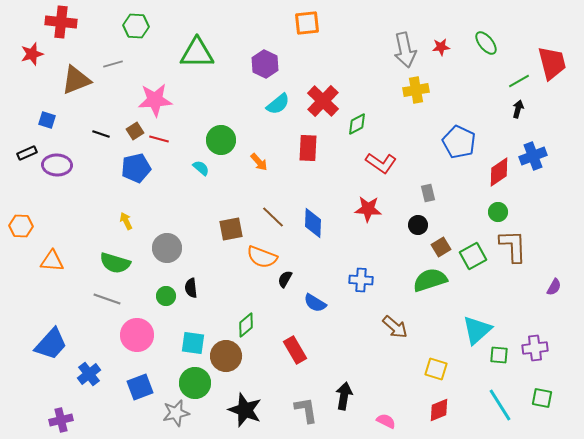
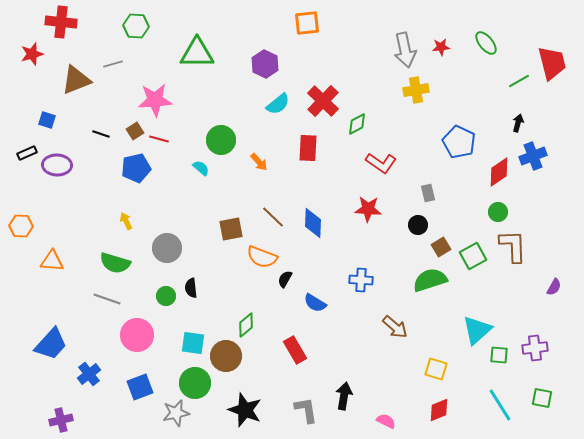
black arrow at (518, 109): moved 14 px down
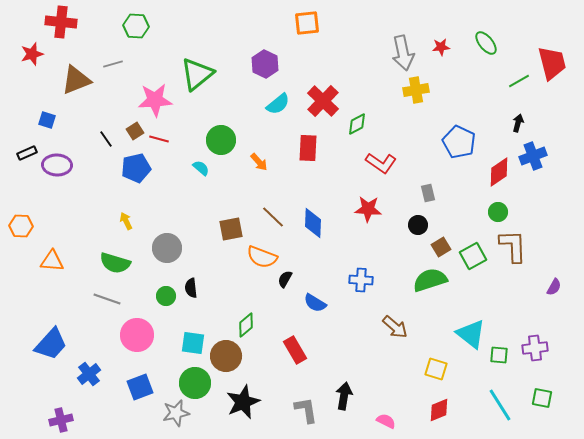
gray arrow at (405, 50): moved 2 px left, 3 px down
green triangle at (197, 53): moved 21 px down; rotated 39 degrees counterclockwise
black line at (101, 134): moved 5 px right, 5 px down; rotated 36 degrees clockwise
cyan triangle at (477, 330): moved 6 px left, 4 px down; rotated 40 degrees counterclockwise
black star at (245, 410): moved 2 px left, 8 px up; rotated 28 degrees clockwise
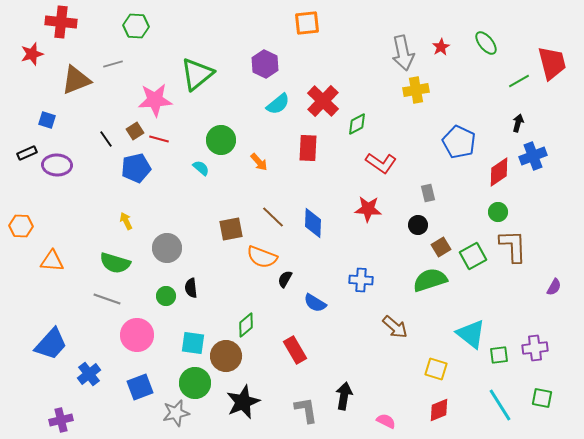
red star at (441, 47): rotated 24 degrees counterclockwise
green square at (499, 355): rotated 12 degrees counterclockwise
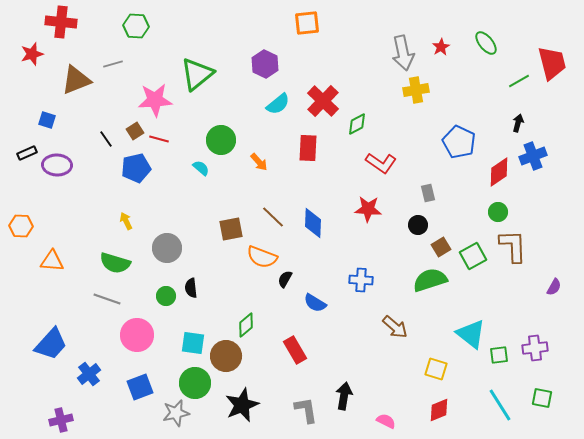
black star at (243, 402): moved 1 px left, 3 px down
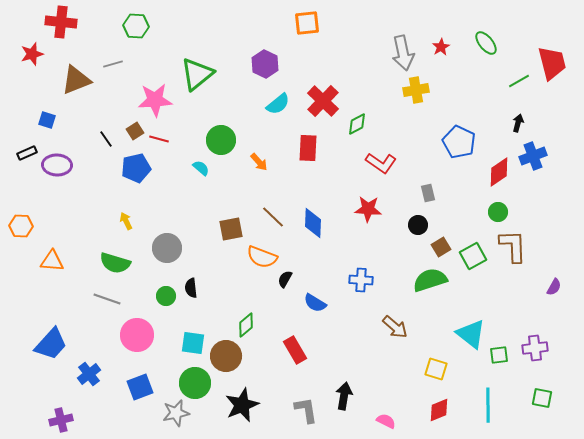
cyan line at (500, 405): moved 12 px left; rotated 32 degrees clockwise
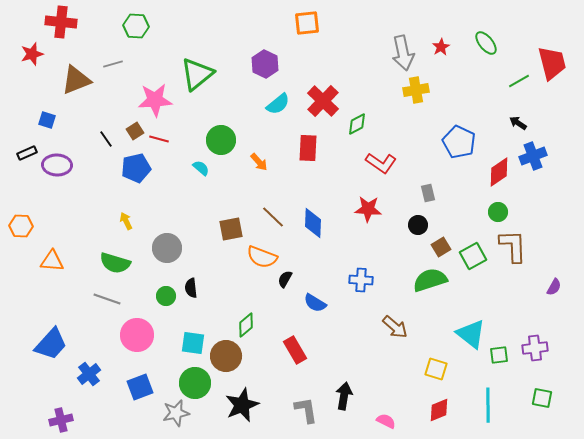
black arrow at (518, 123): rotated 72 degrees counterclockwise
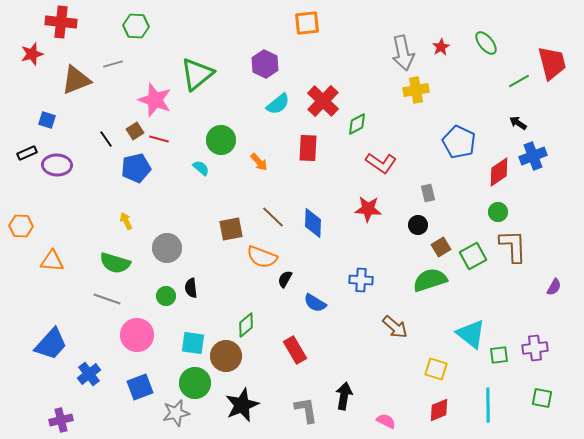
pink star at (155, 100): rotated 24 degrees clockwise
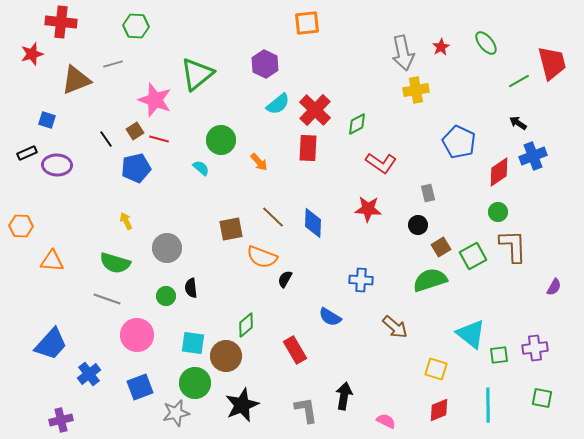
red cross at (323, 101): moved 8 px left, 9 px down
blue semicircle at (315, 303): moved 15 px right, 14 px down
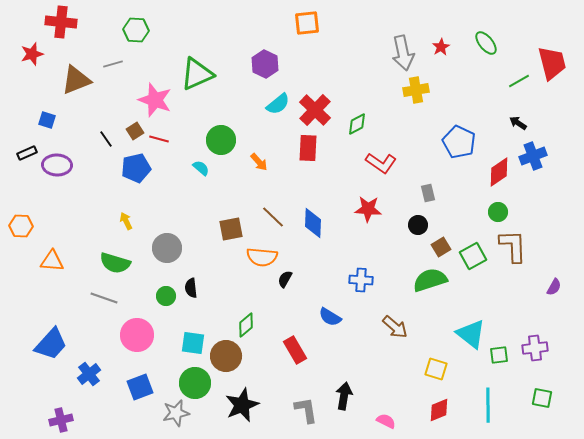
green hexagon at (136, 26): moved 4 px down
green triangle at (197, 74): rotated 15 degrees clockwise
orange semicircle at (262, 257): rotated 16 degrees counterclockwise
gray line at (107, 299): moved 3 px left, 1 px up
